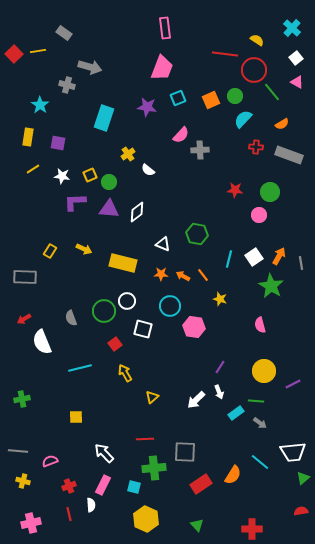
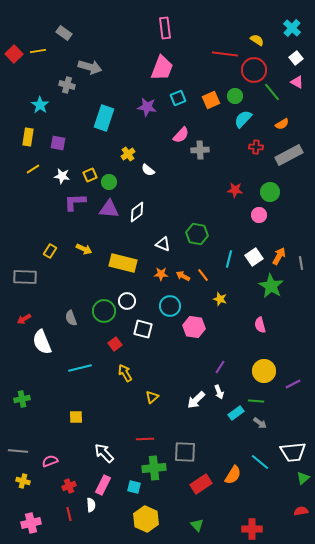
gray rectangle at (289, 155): rotated 48 degrees counterclockwise
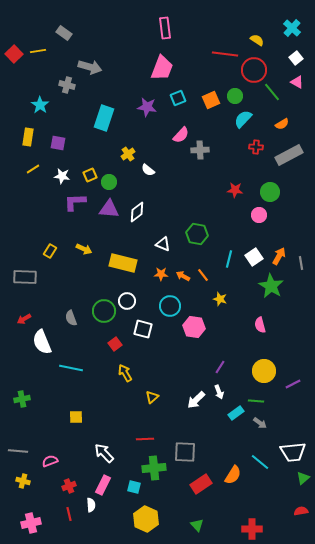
cyan line at (80, 368): moved 9 px left; rotated 25 degrees clockwise
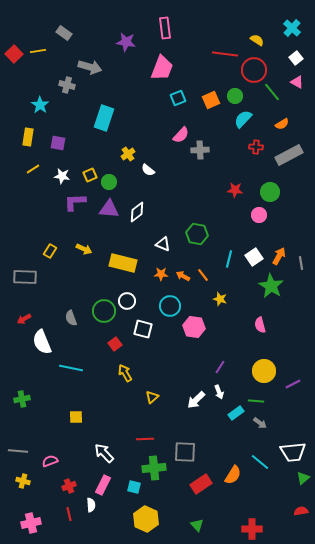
purple star at (147, 107): moved 21 px left, 65 px up
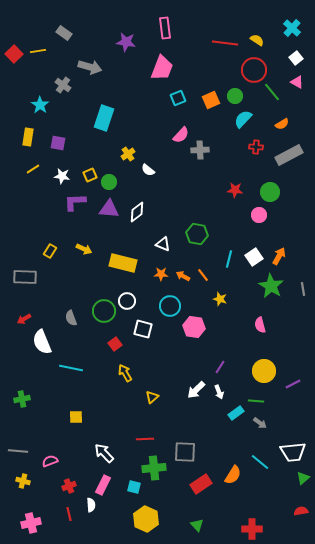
red line at (225, 54): moved 11 px up
gray cross at (67, 85): moved 4 px left; rotated 21 degrees clockwise
gray line at (301, 263): moved 2 px right, 26 px down
white arrow at (196, 400): moved 10 px up
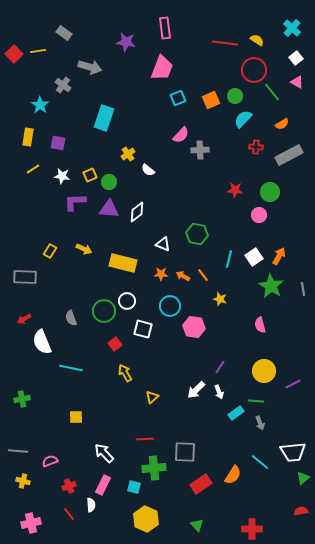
gray arrow at (260, 423): rotated 32 degrees clockwise
red line at (69, 514): rotated 24 degrees counterclockwise
